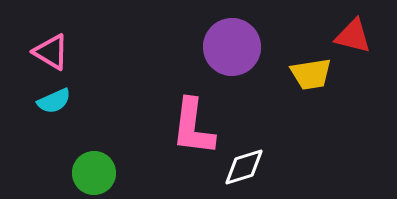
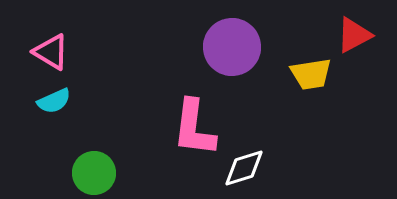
red triangle: moved 1 px right, 1 px up; rotated 42 degrees counterclockwise
pink L-shape: moved 1 px right, 1 px down
white diamond: moved 1 px down
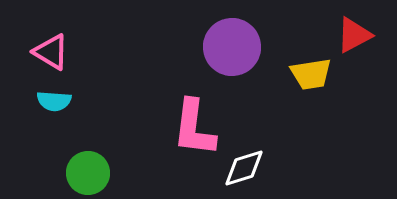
cyan semicircle: rotated 28 degrees clockwise
green circle: moved 6 px left
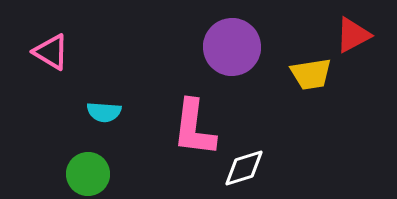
red triangle: moved 1 px left
cyan semicircle: moved 50 px right, 11 px down
green circle: moved 1 px down
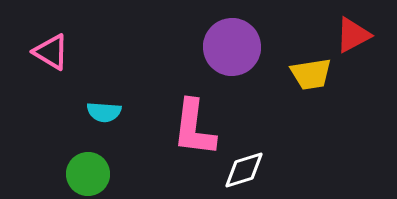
white diamond: moved 2 px down
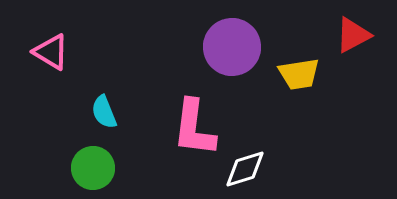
yellow trapezoid: moved 12 px left
cyan semicircle: rotated 64 degrees clockwise
white diamond: moved 1 px right, 1 px up
green circle: moved 5 px right, 6 px up
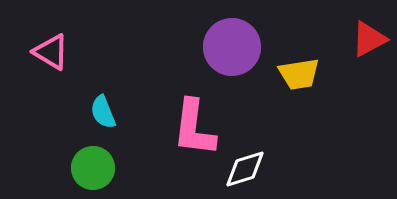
red triangle: moved 16 px right, 4 px down
cyan semicircle: moved 1 px left
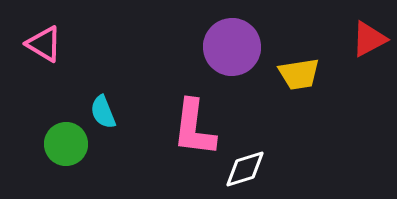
pink triangle: moved 7 px left, 8 px up
green circle: moved 27 px left, 24 px up
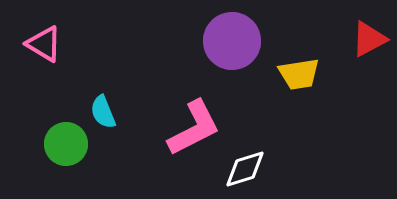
purple circle: moved 6 px up
pink L-shape: rotated 124 degrees counterclockwise
